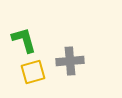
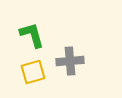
green L-shape: moved 8 px right, 5 px up
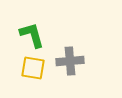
yellow square: moved 4 px up; rotated 25 degrees clockwise
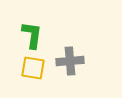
green L-shape: rotated 24 degrees clockwise
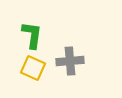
yellow square: rotated 15 degrees clockwise
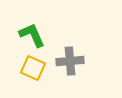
green L-shape: rotated 32 degrees counterclockwise
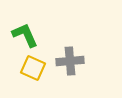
green L-shape: moved 7 px left
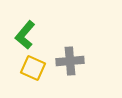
green L-shape: rotated 116 degrees counterclockwise
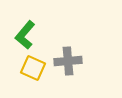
gray cross: moved 2 px left
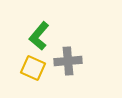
green L-shape: moved 14 px right, 1 px down
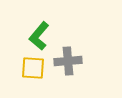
yellow square: rotated 20 degrees counterclockwise
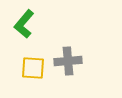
green L-shape: moved 15 px left, 12 px up
